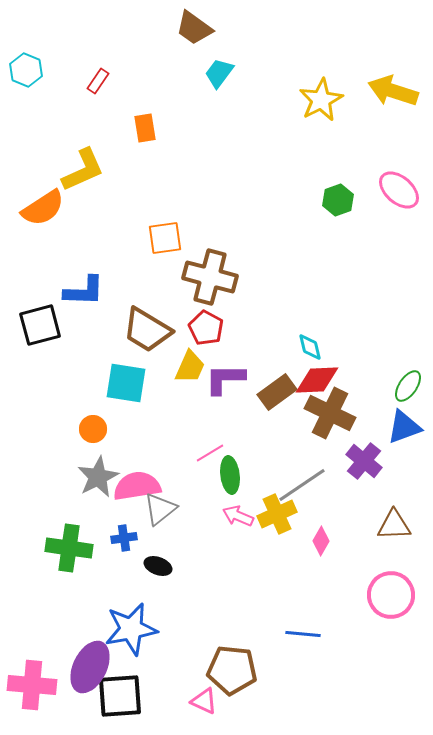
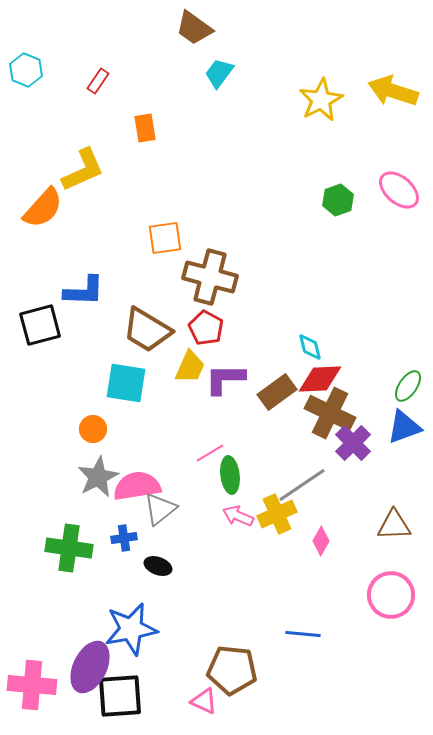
orange semicircle at (43, 208): rotated 15 degrees counterclockwise
red diamond at (317, 380): moved 3 px right, 1 px up
purple cross at (364, 461): moved 11 px left, 18 px up; rotated 6 degrees clockwise
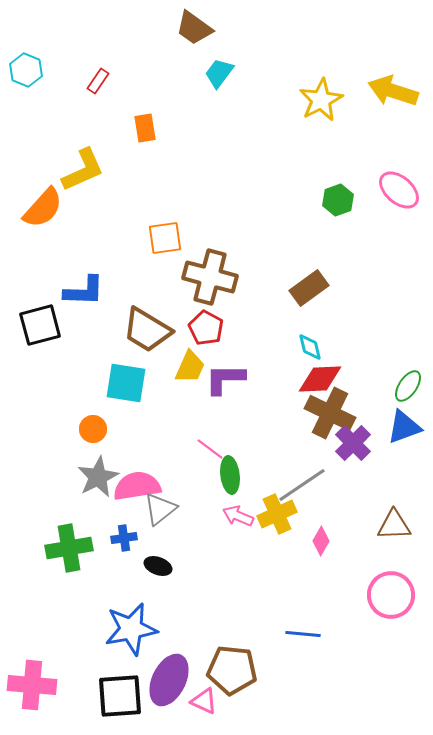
brown rectangle at (277, 392): moved 32 px right, 104 px up
pink line at (210, 453): moved 4 px up; rotated 68 degrees clockwise
green cross at (69, 548): rotated 18 degrees counterclockwise
purple ellipse at (90, 667): moved 79 px right, 13 px down
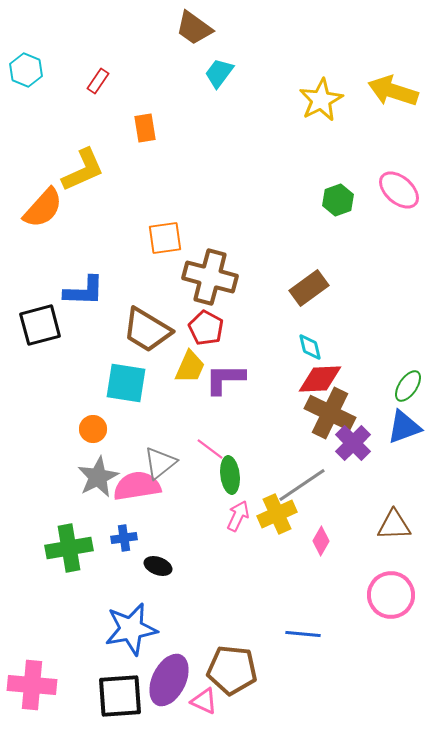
gray triangle at (160, 509): moved 46 px up
pink arrow at (238, 516): rotated 92 degrees clockwise
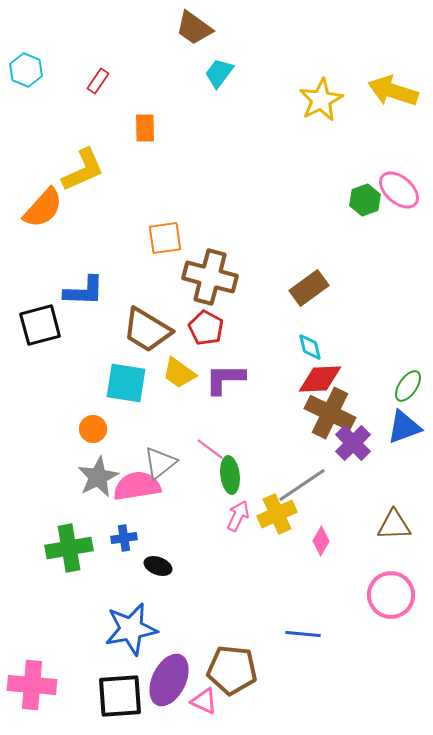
orange rectangle at (145, 128): rotated 8 degrees clockwise
green hexagon at (338, 200): moved 27 px right
yellow trapezoid at (190, 367): moved 11 px left, 6 px down; rotated 102 degrees clockwise
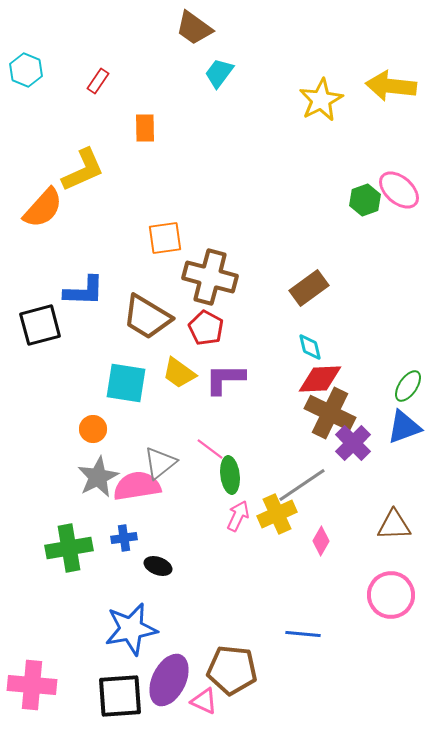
yellow arrow at (393, 91): moved 2 px left, 5 px up; rotated 12 degrees counterclockwise
brown trapezoid at (147, 330): moved 13 px up
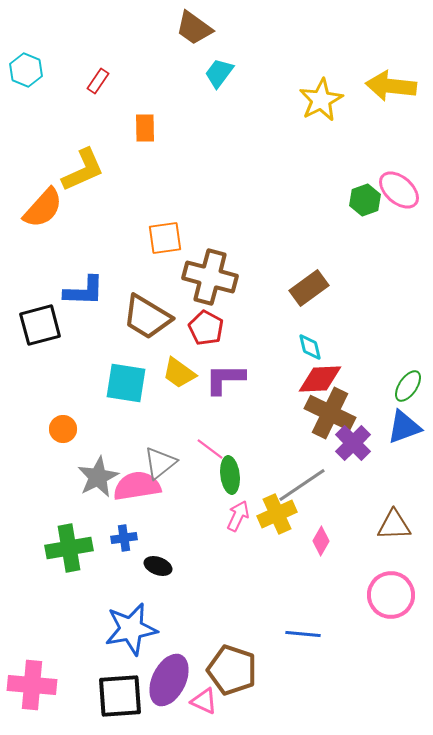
orange circle at (93, 429): moved 30 px left
brown pentagon at (232, 670): rotated 12 degrees clockwise
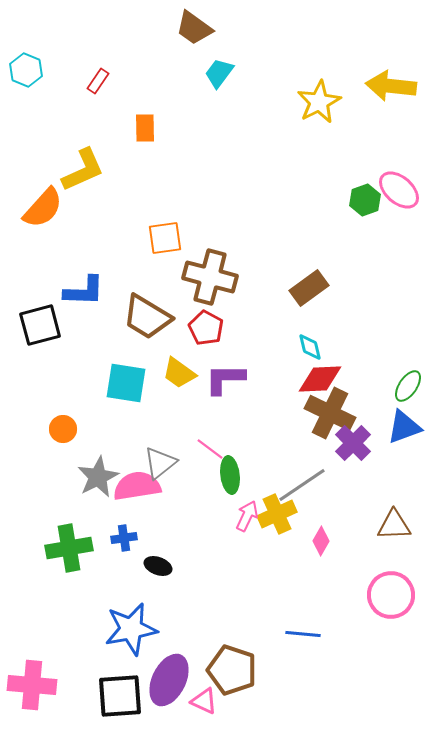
yellow star at (321, 100): moved 2 px left, 2 px down
pink arrow at (238, 516): moved 9 px right
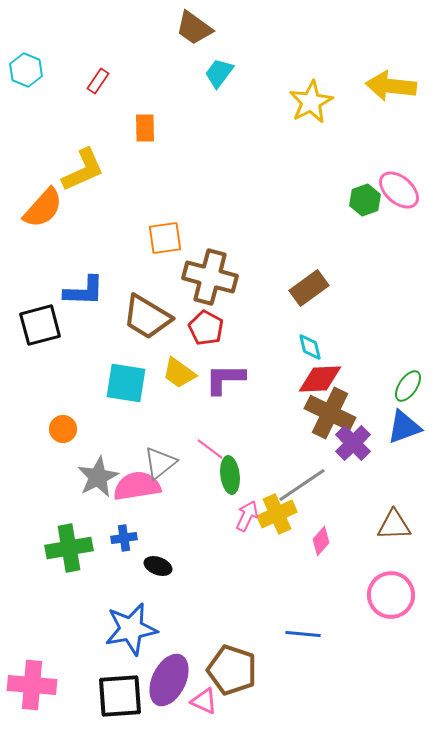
yellow star at (319, 102): moved 8 px left
pink diamond at (321, 541): rotated 12 degrees clockwise
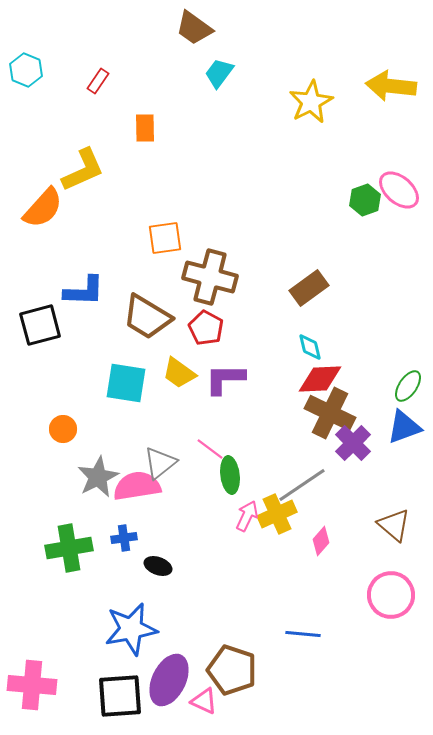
brown triangle at (394, 525): rotated 42 degrees clockwise
